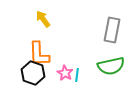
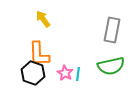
cyan line: moved 1 px right, 1 px up
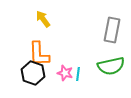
pink star: rotated 14 degrees counterclockwise
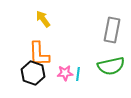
pink star: rotated 21 degrees counterclockwise
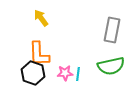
yellow arrow: moved 2 px left, 1 px up
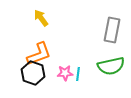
orange L-shape: rotated 108 degrees counterclockwise
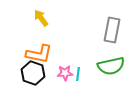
orange L-shape: rotated 32 degrees clockwise
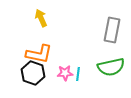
yellow arrow: rotated 12 degrees clockwise
green semicircle: moved 1 px down
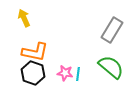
yellow arrow: moved 17 px left
gray rectangle: rotated 20 degrees clockwise
orange L-shape: moved 4 px left, 2 px up
green semicircle: rotated 128 degrees counterclockwise
pink star: rotated 14 degrees clockwise
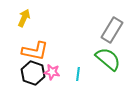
yellow arrow: rotated 48 degrees clockwise
orange L-shape: moved 1 px up
green semicircle: moved 3 px left, 8 px up
pink star: moved 13 px left, 1 px up
